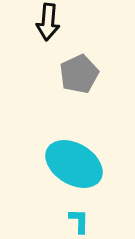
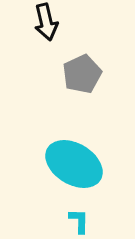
black arrow: moved 2 px left; rotated 18 degrees counterclockwise
gray pentagon: moved 3 px right
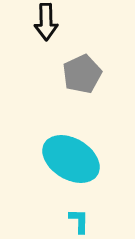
black arrow: rotated 12 degrees clockwise
cyan ellipse: moved 3 px left, 5 px up
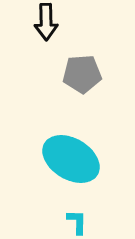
gray pentagon: rotated 21 degrees clockwise
cyan L-shape: moved 2 px left, 1 px down
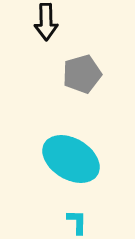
gray pentagon: rotated 12 degrees counterclockwise
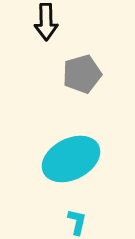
cyan ellipse: rotated 58 degrees counterclockwise
cyan L-shape: rotated 12 degrees clockwise
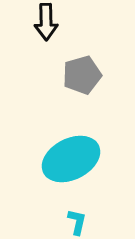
gray pentagon: moved 1 px down
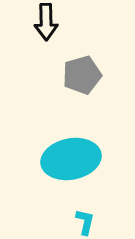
cyan ellipse: rotated 16 degrees clockwise
cyan L-shape: moved 8 px right
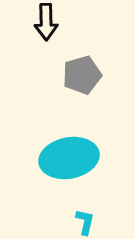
cyan ellipse: moved 2 px left, 1 px up
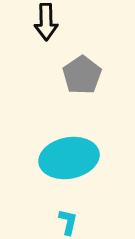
gray pentagon: rotated 18 degrees counterclockwise
cyan L-shape: moved 17 px left
